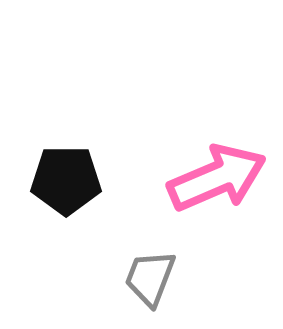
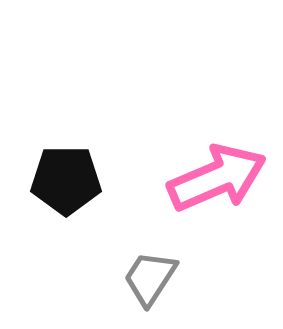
gray trapezoid: rotated 12 degrees clockwise
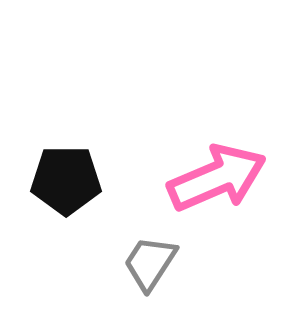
gray trapezoid: moved 15 px up
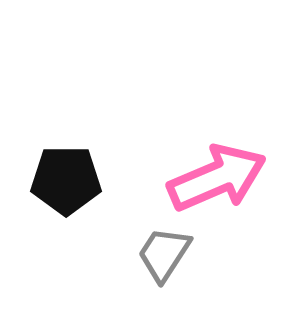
gray trapezoid: moved 14 px right, 9 px up
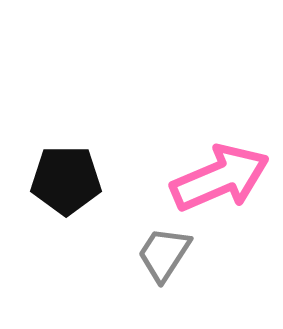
pink arrow: moved 3 px right
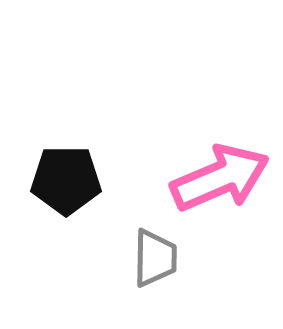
gray trapezoid: moved 9 px left, 4 px down; rotated 148 degrees clockwise
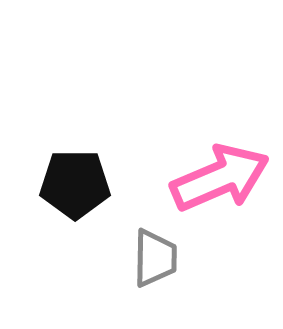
black pentagon: moved 9 px right, 4 px down
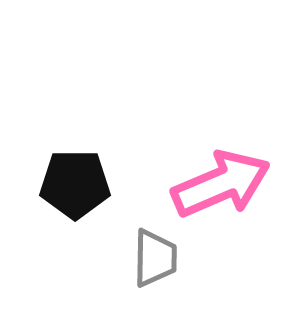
pink arrow: moved 1 px right, 6 px down
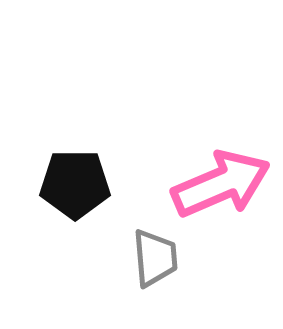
gray trapezoid: rotated 6 degrees counterclockwise
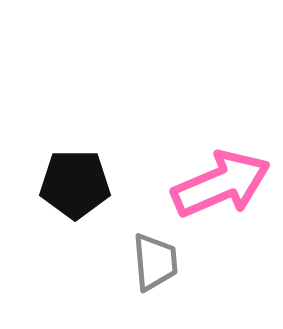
gray trapezoid: moved 4 px down
